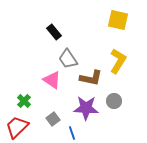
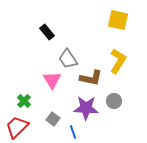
black rectangle: moved 7 px left
pink triangle: rotated 24 degrees clockwise
gray square: rotated 16 degrees counterclockwise
blue line: moved 1 px right, 1 px up
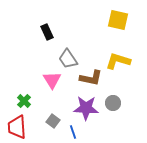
black rectangle: rotated 14 degrees clockwise
yellow L-shape: rotated 105 degrees counterclockwise
gray circle: moved 1 px left, 2 px down
gray square: moved 2 px down
red trapezoid: rotated 50 degrees counterclockwise
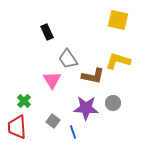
brown L-shape: moved 2 px right, 2 px up
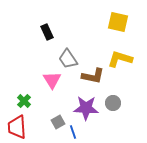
yellow square: moved 2 px down
yellow L-shape: moved 2 px right, 2 px up
gray square: moved 5 px right, 1 px down; rotated 24 degrees clockwise
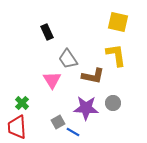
yellow L-shape: moved 4 px left, 4 px up; rotated 65 degrees clockwise
green cross: moved 2 px left, 2 px down
blue line: rotated 40 degrees counterclockwise
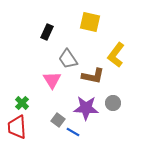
yellow square: moved 28 px left
black rectangle: rotated 49 degrees clockwise
yellow L-shape: rotated 135 degrees counterclockwise
gray square: moved 2 px up; rotated 24 degrees counterclockwise
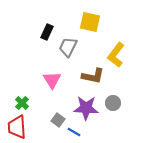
gray trapezoid: moved 12 px up; rotated 60 degrees clockwise
blue line: moved 1 px right
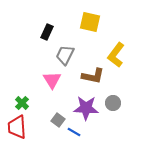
gray trapezoid: moved 3 px left, 8 px down
